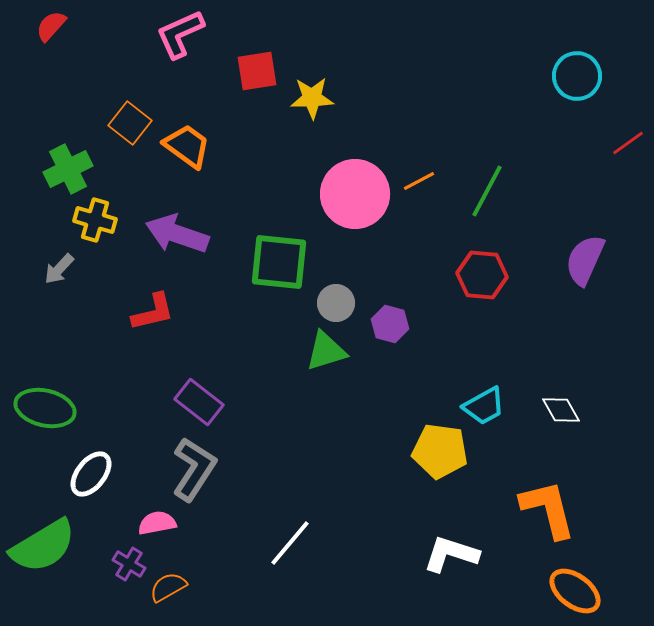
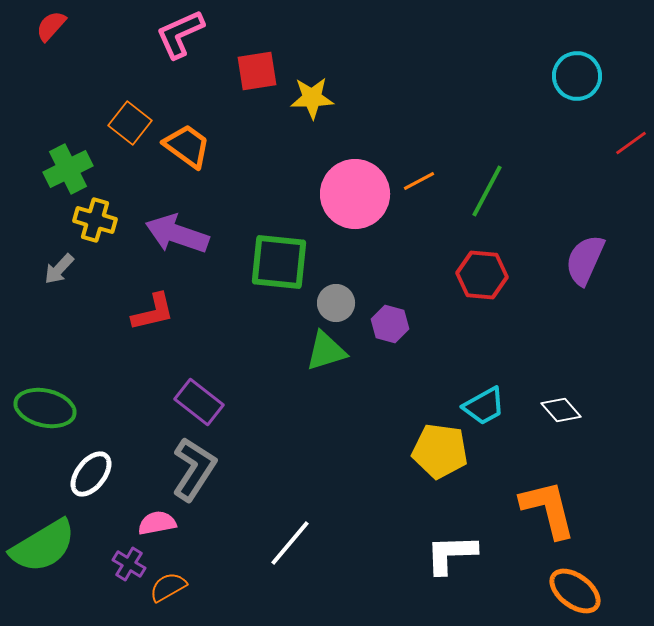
red line: moved 3 px right
white diamond: rotated 12 degrees counterclockwise
white L-shape: rotated 20 degrees counterclockwise
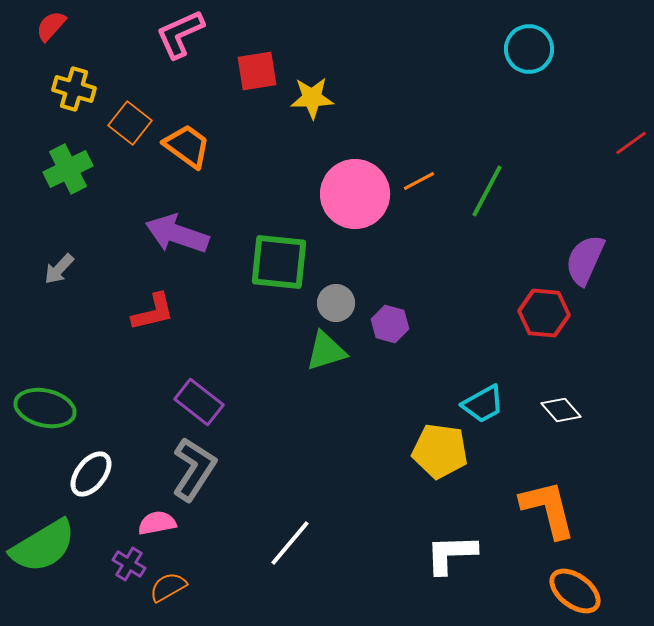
cyan circle: moved 48 px left, 27 px up
yellow cross: moved 21 px left, 131 px up
red hexagon: moved 62 px right, 38 px down
cyan trapezoid: moved 1 px left, 2 px up
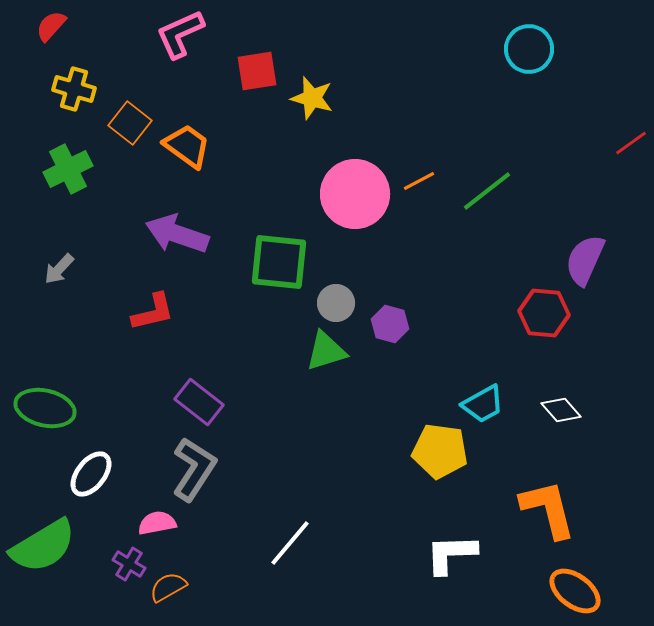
yellow star: rotated 18 degrees clockwise
green line: rotated 24 degrees clockwise
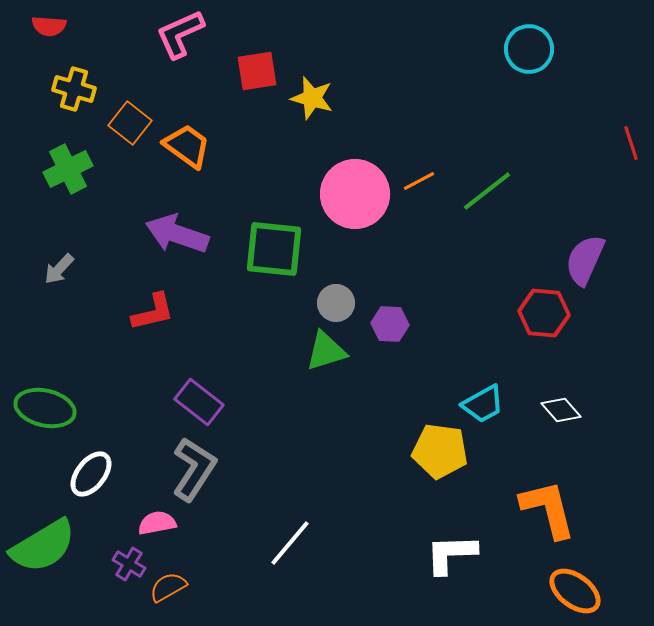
red semicircle: moved 2 px left; rotated 128 degrees counterclockwise
red line: rotated 72 degrees counterclockwise
green square: moved 5 px left, 13 px up
purple hexagon: rotated 12 degrees counterclockwise
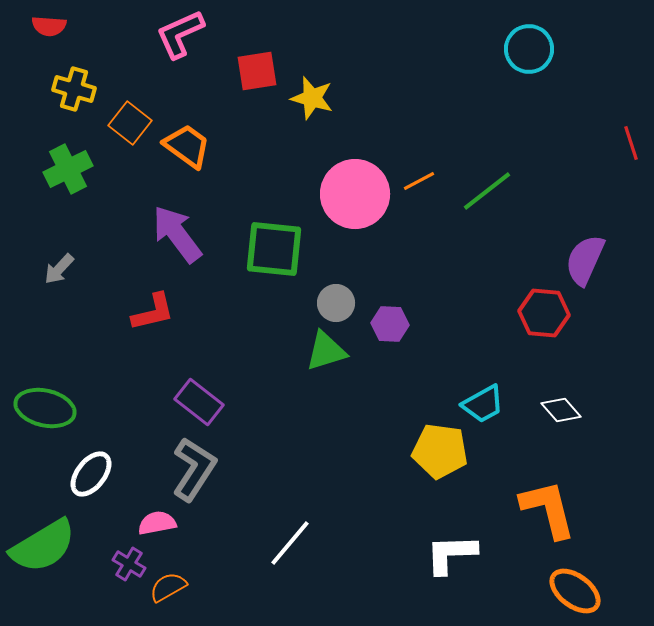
purple arrow: rotated 34 degrees clockwise
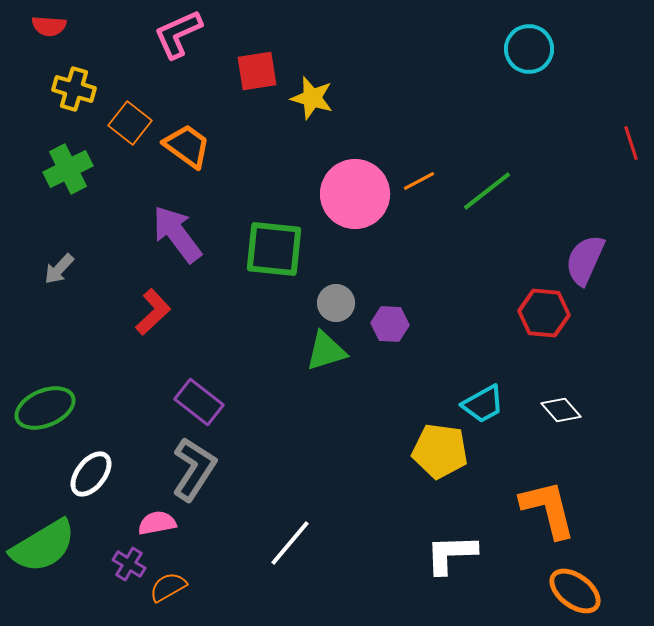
pink L-shape: moved 2 px left
red L-shape: rotated 30 degrees counterclockwise
green ellipse: rotated 36 degrees counterclockwise
